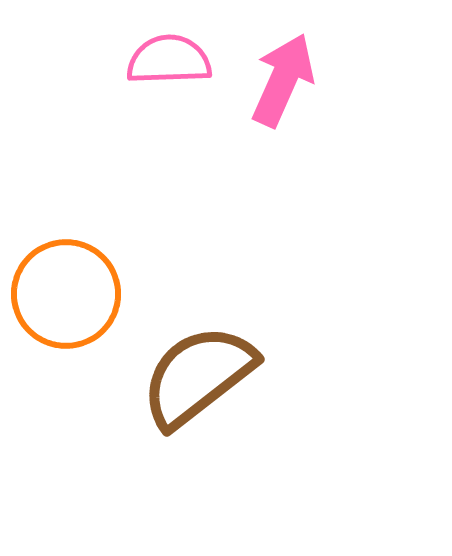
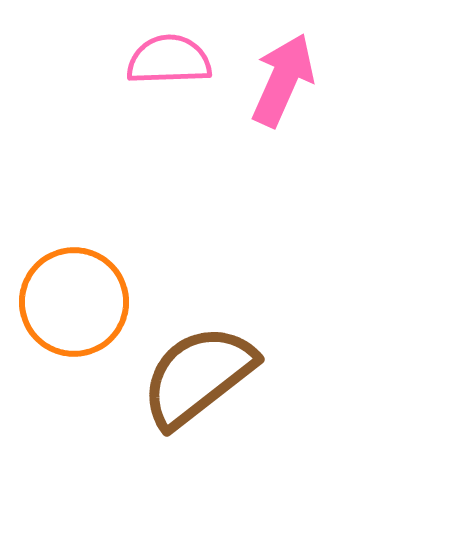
orange circle: moved 8 px right, 8 px down
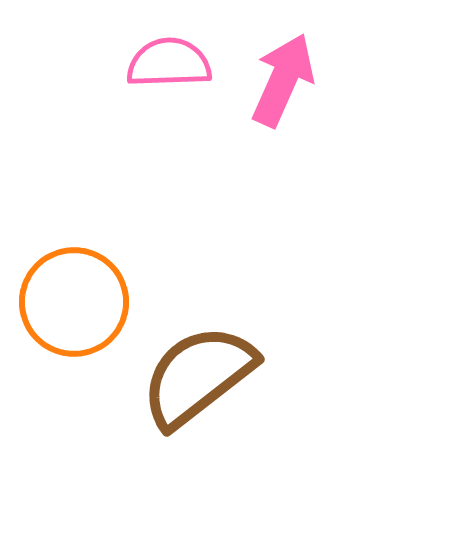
pink semicircle: moved 3 px down
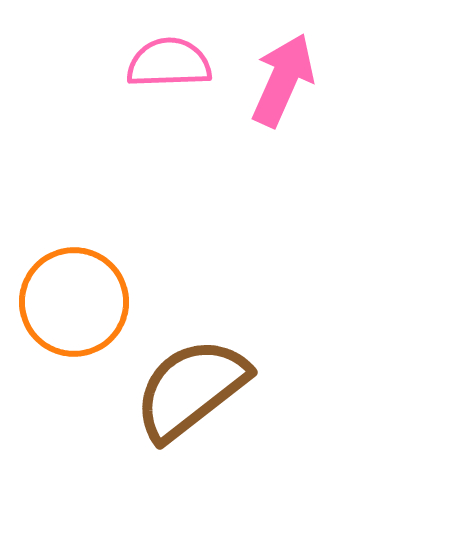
brown semicircle: moved 7 px left, 13 px down
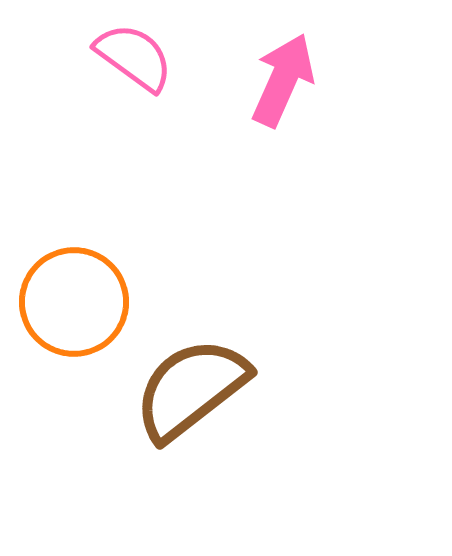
pink semicircle: moved 35 px left, 6 px up; rotated 38 degrees clockwise
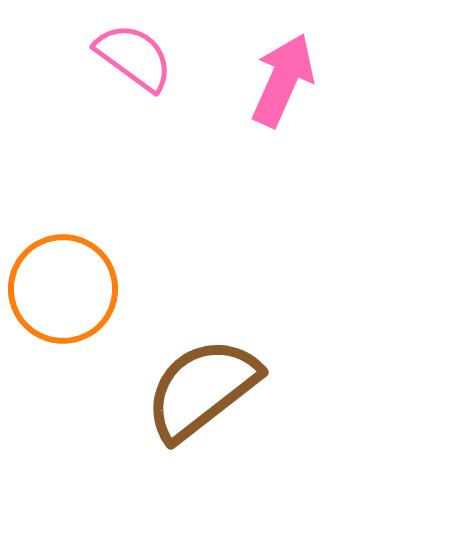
orange circle: moved 11 px left, 13 px up
brown semicircle: moved 11 px right
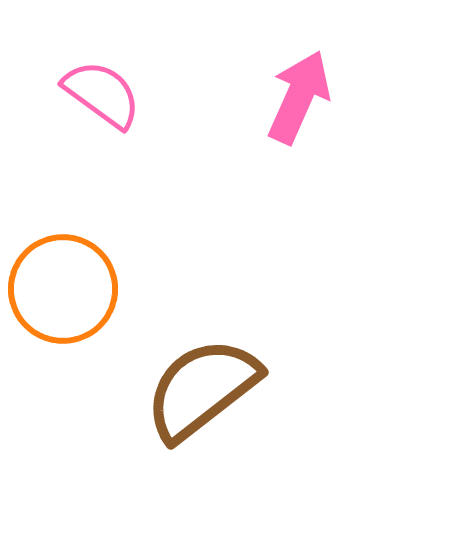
pink semicircle: moved 32 px left, 37 px down
pink arrow: moved 16 px right, 17 px down
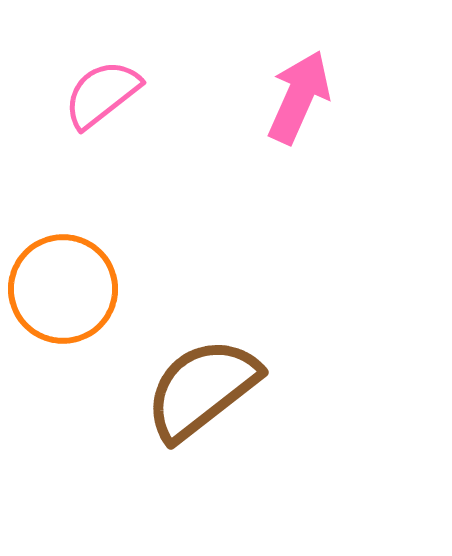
pink semicircle: rotated 74 degrees counterclockwise
